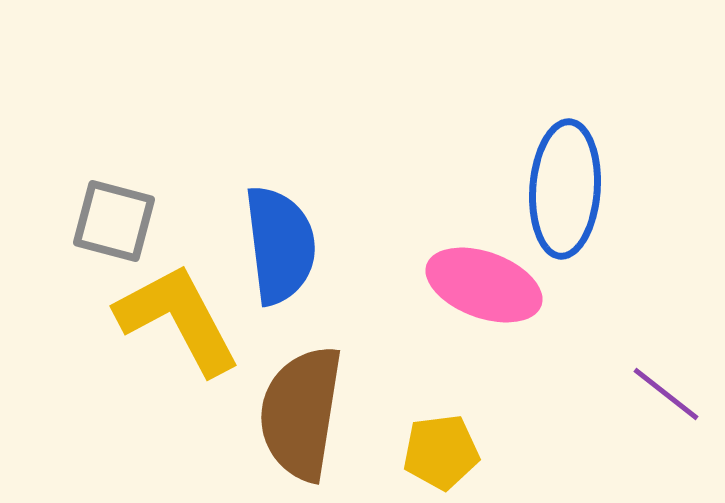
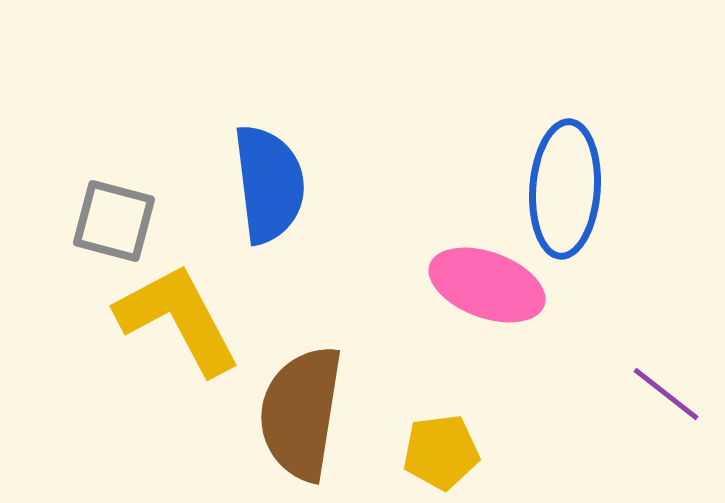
blue semicircle: moved 11 px left, 61 px up
pink ellipse: moved 3 px right
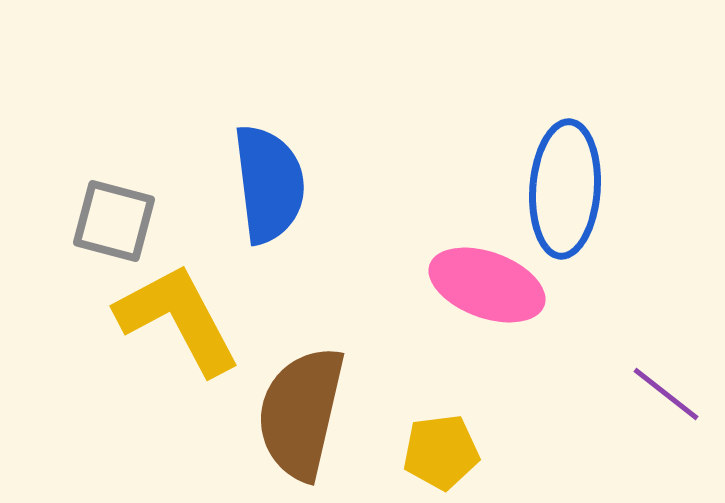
brown semicircle: rotated 4 degrees clockwise
